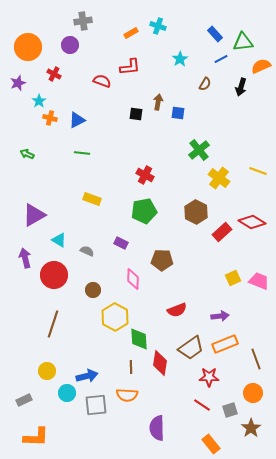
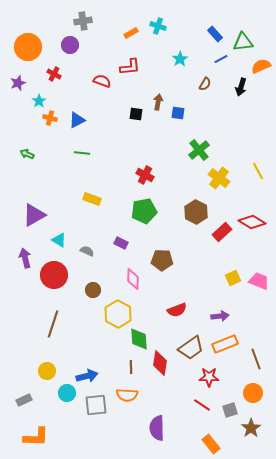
yellow line at (258, 171): rotated 42 degrees clockwise
yellow hexagon at (115, 317): moved 3 px right, 3 px up
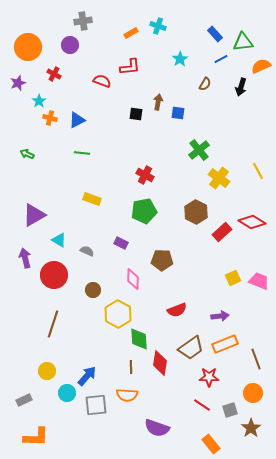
blue arrow at (87, 376): rotated 35 degrees counterclockwise
purple semicircle at (157, 428): rotated 70 degrees counterclockwise
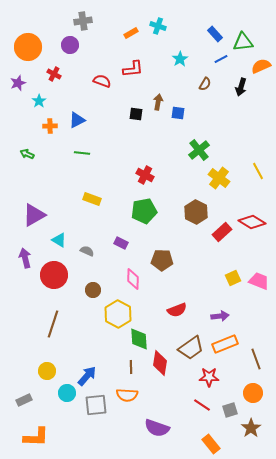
red L-shape at (130, 67): moved 3 px right, 2 px down
orange cross at (50, 118): moved 8 px down; rotated 16 degrees counterclockwise
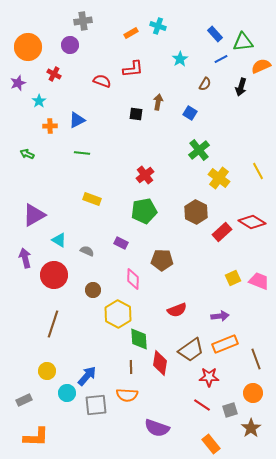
blue square at (178, 113): moved 12 px right; rotated 24 degrees clockwise
red cross at (145, 175): rotated 24 degrees clockwise
brown trapezoid at (191, 348): moved 2 px down
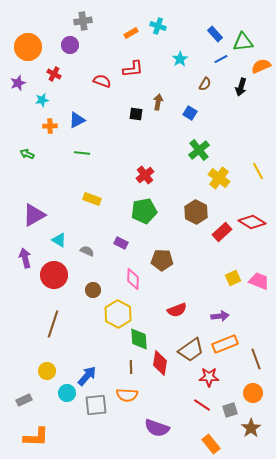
cyan star at (39, 101): moved 3 px right, 1 px up; rotated 24 degrees clockwise
